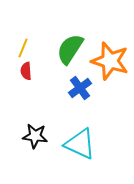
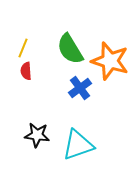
green semicircle: rotated 64 degrees counterclockwise
black star: moved 2 px right, 1 px up
cyan triangle: moved 2 px left, 1 px down; rotated 44 degrees counterclockwise
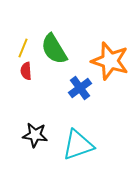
green semicircle: moved 16 px left
black star: moved 2 px left
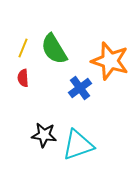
red semicircle: moved 3 px left, 7 px down
black star: moved 9 px right
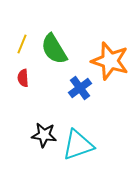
yellow line: moved 1 px left, 4 px up
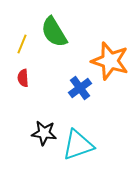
green semicircle: moved 17 px up
black star: moved 2 px up
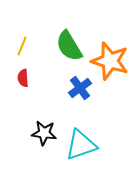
green semicircle: moved 15 px right, 14 px down
yellow line: moved 2 px down
cyan triangle: moved 3 px right
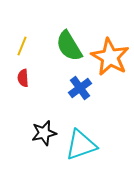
orange star: moved 4 px up; rotated 12 degrees clockwise
black star: rotated 20 degrees counterclockwise
